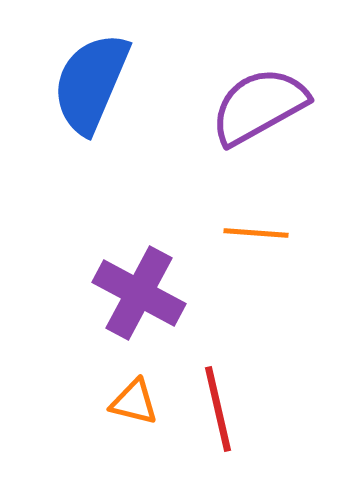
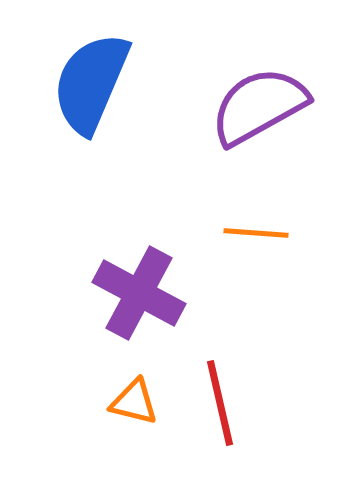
red line: moved 2 px right, 6 px up
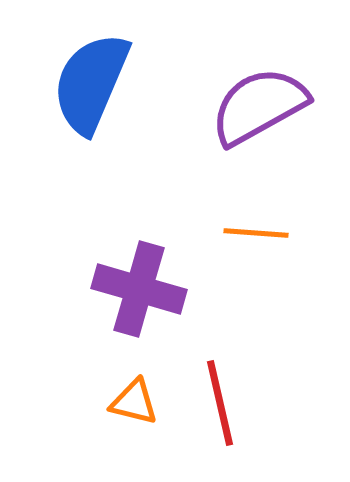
purple cross: moved 4 px up; rotated 12 degrees counterclockwise
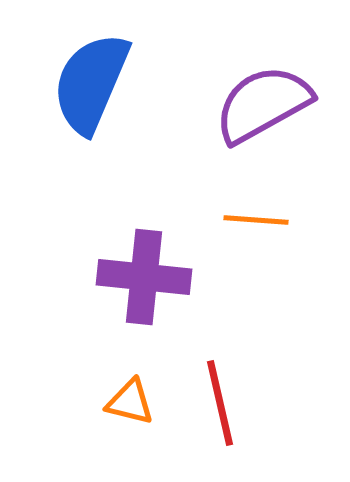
purple semicircle: moved 4 px right, 2 px up
orange line: moved 13 px up
purple cross: moved 5 px right, 12 px up; rotated 10 degrees counterclockwise
orange triangle: moved 4 px left
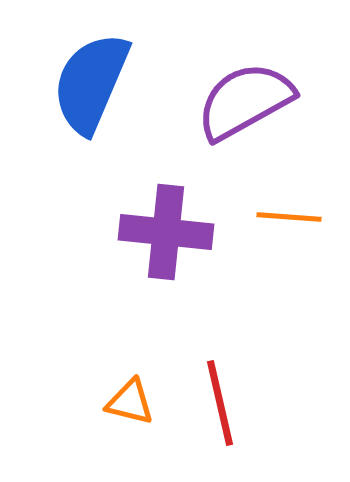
purple semicircle: moved 18 px left, 3 px up
orange line: moved 33 px right, 3 px up
purple cross: moved 22 px right, 45 px up
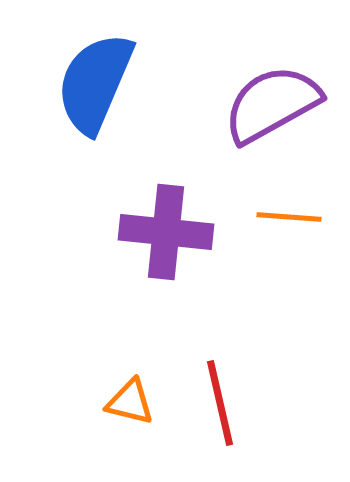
blue semicircle: moved 4 px right
purple semicircle: moved 27 px right, 3 px down
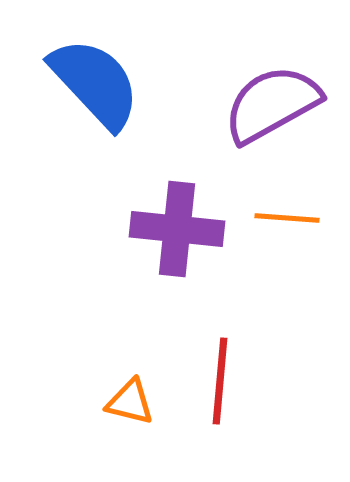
blue semicircle: rotated 114 degrees clockwise
orange line: moved 2 px left, 1 px down
purple cross: moved 11 px right, 3 px up
red line: moved 22 px up; rotated 18 degrees clockwise
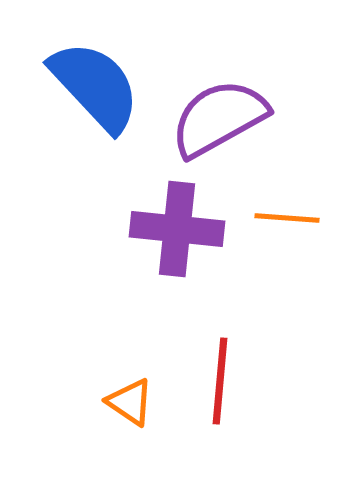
blue semicircle: moved 3 px down
purple semicircle: moved 53 px left, 14 px down
orange triangle: rotated 20 degrees clockwise
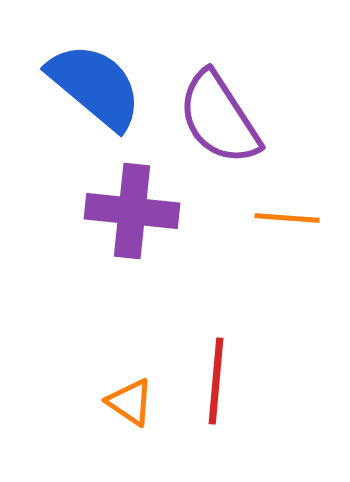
blue semicircle: rotated 7 degrees counterclockwise
purple semicircle: rotated 94 degrees counterclockwise
purple cross: moved 45 px left, 18 px up
red line: moved 4 px left
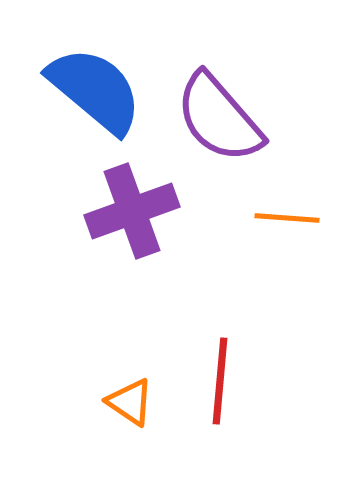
blue semicircle: moved 4 px down
purple semicircle: rotated 8 degrees counterclockwise
purple cross: rotated 26 degrees counterclockwise
red line: moved 4 px right
